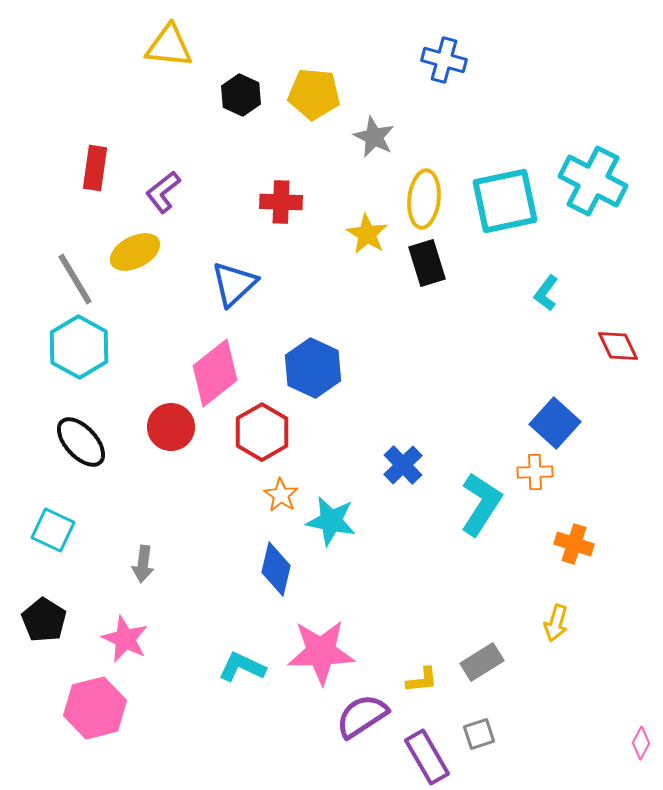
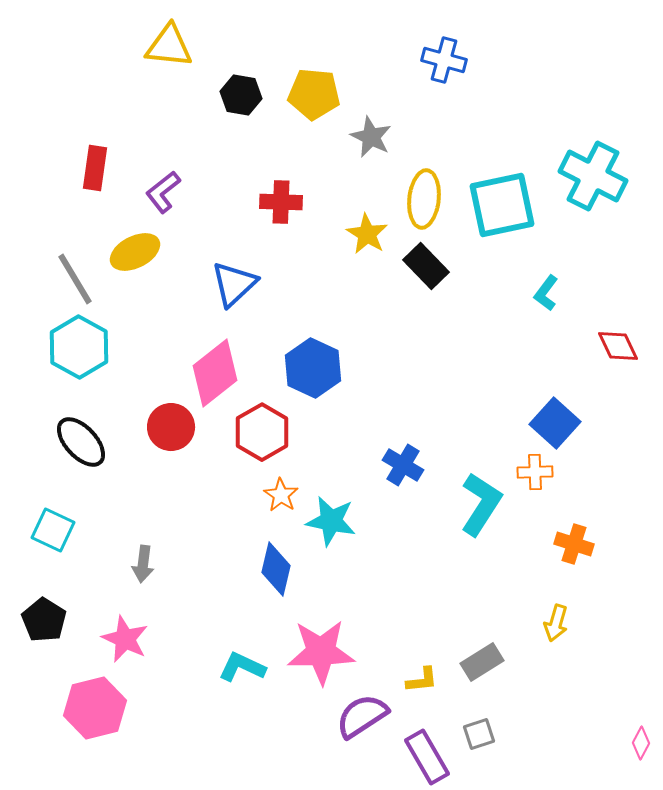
black hexagon at (241, 95): rotated 15 degrees counterclockwise
gray star at (374, 137): moved 3 px left
cyan cross at (593, 181): moved 5 px up
cyan square at (505, 201): moved 3 px left, 4 px down
black rectangle at (427, 263): moved 1 px left, 3 px down; rotated 27 degrees counterclockwise
blue cross at (403, 465): rotated 15 degrees counterclockwise
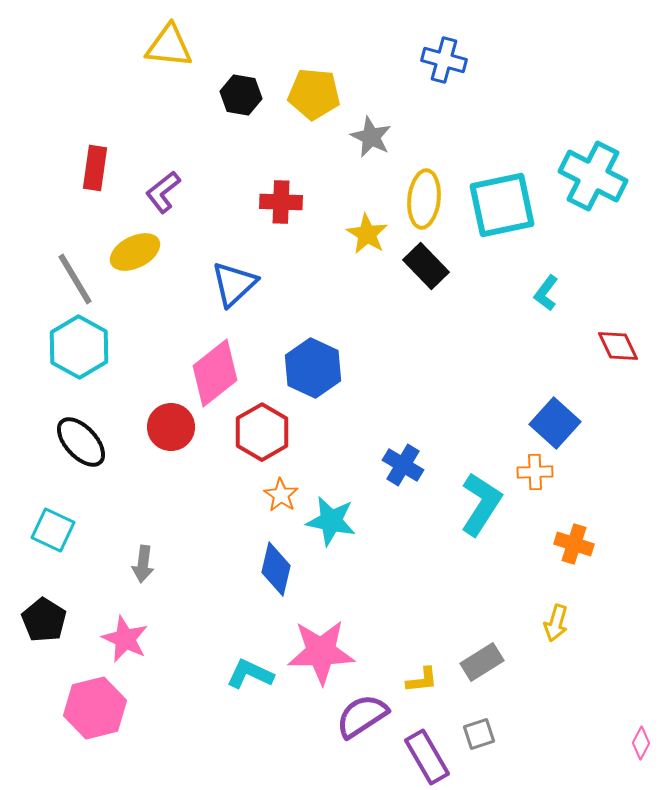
cyan L-shape at (242, 667): moved 8 px right, 7 px down
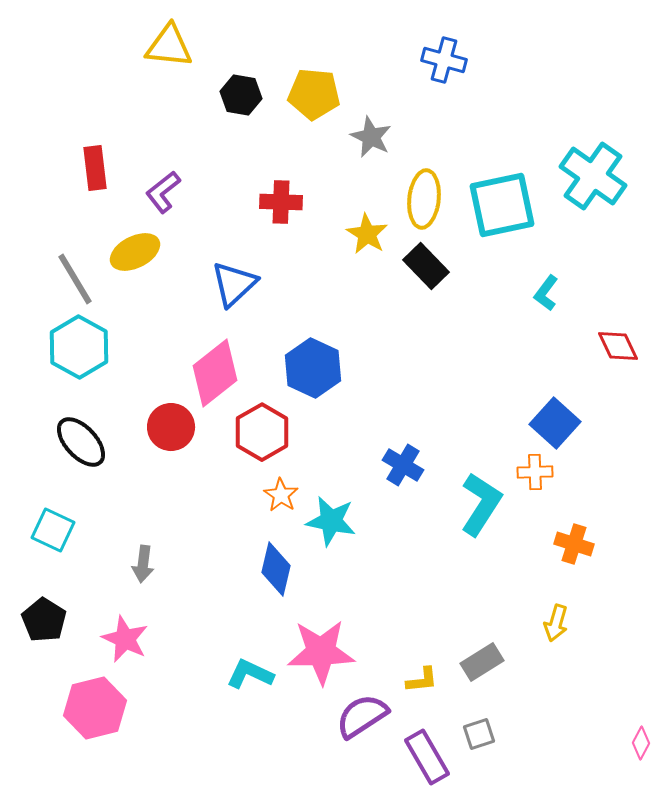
red rectangle at (95, 168): rotated 15 degrees counterclockwise
cyan cross at (593, 176): rotated 8 degrees clockwise
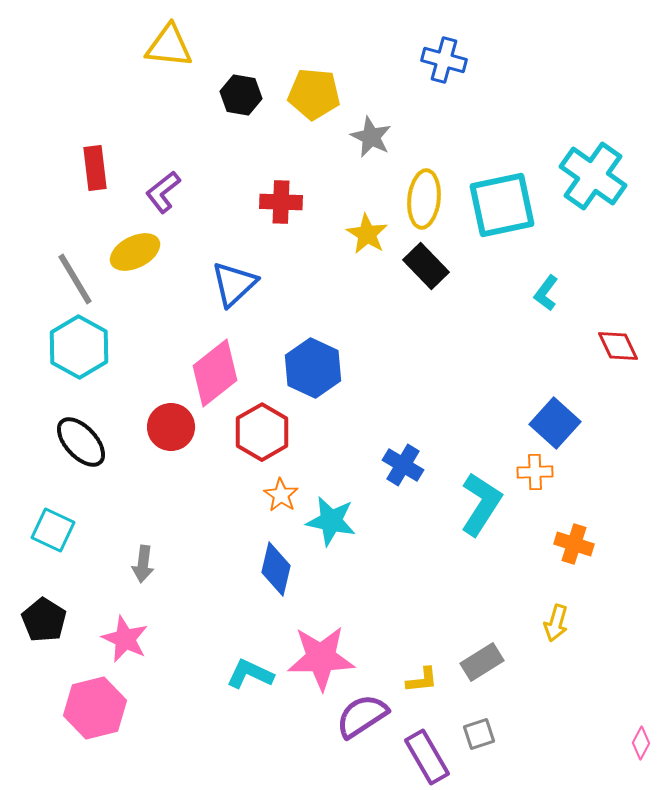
pink star at (321, 652): moved 6 px down
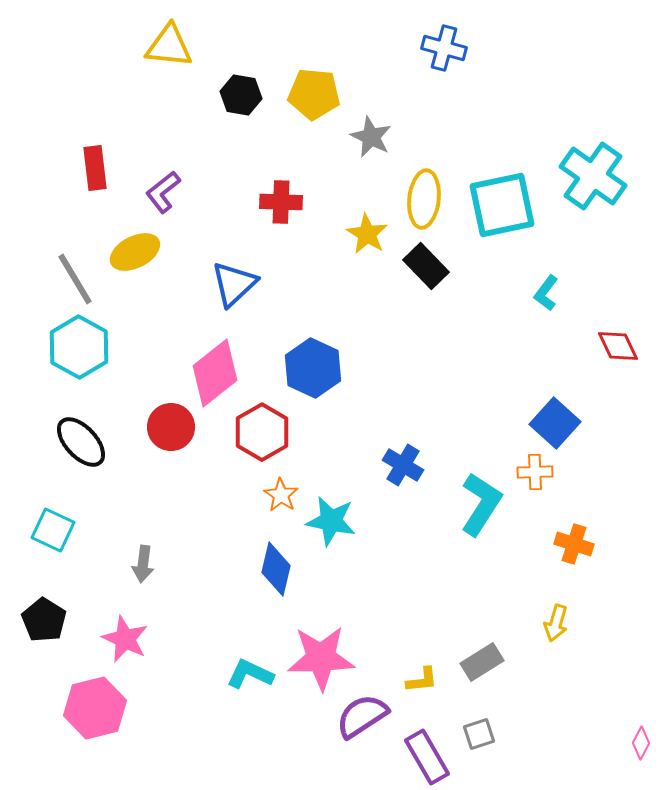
blue cross at (444, 60): moved 12 px up
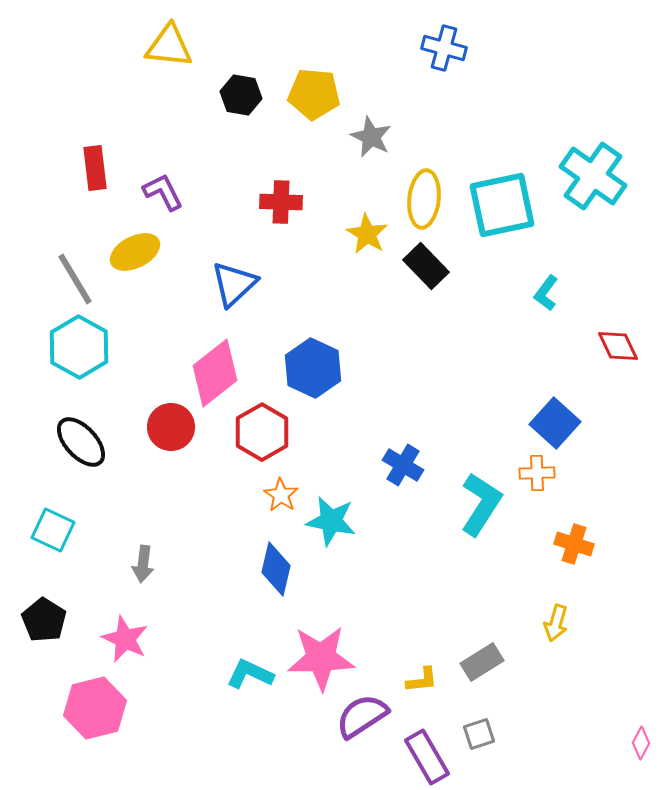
purple L-shape at (163, 192): rotated 102 degrees clockwise
orange cross at (535, 472): moved 2 px right, 1 px down
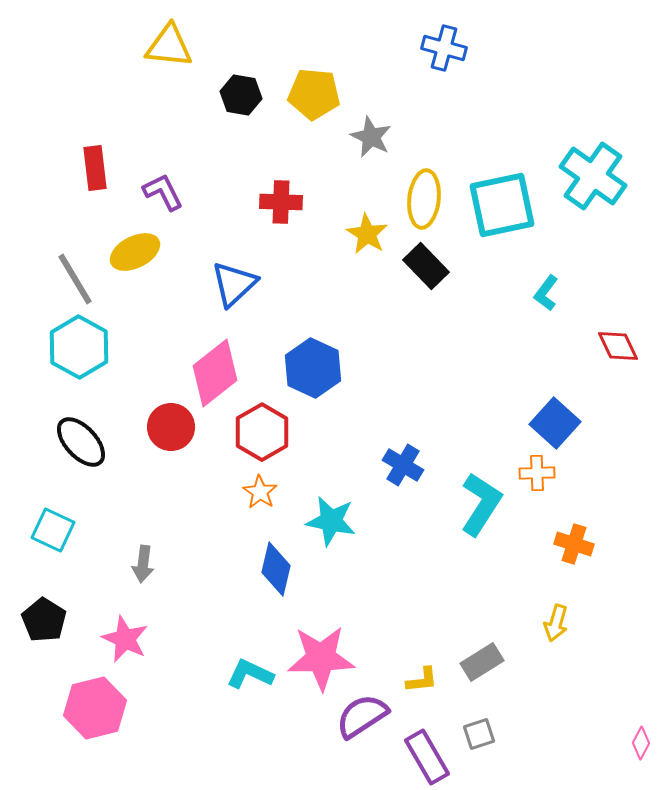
orange star at (281, 495): moved 21 px left, 3 px up
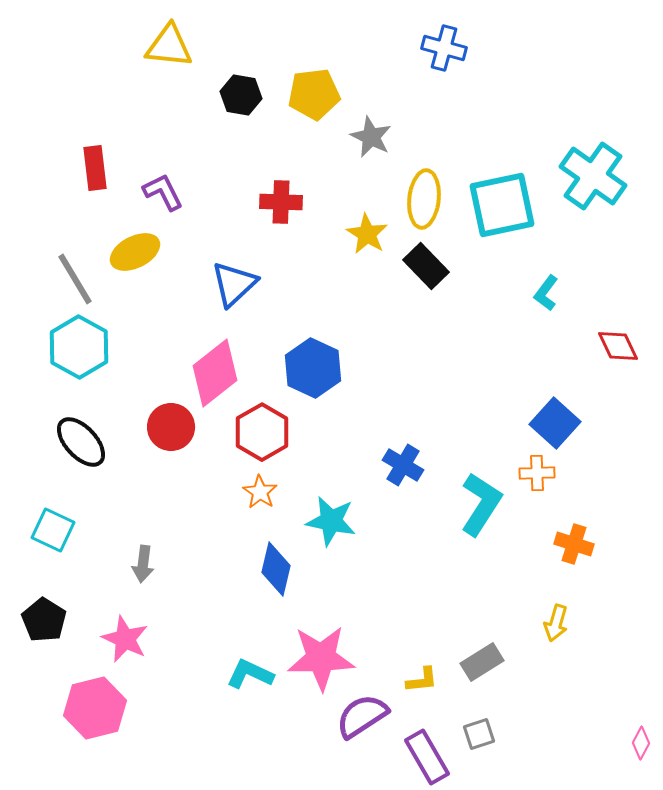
yellow pentagon at (314, 94): rotated 12 degrees counterclockwise
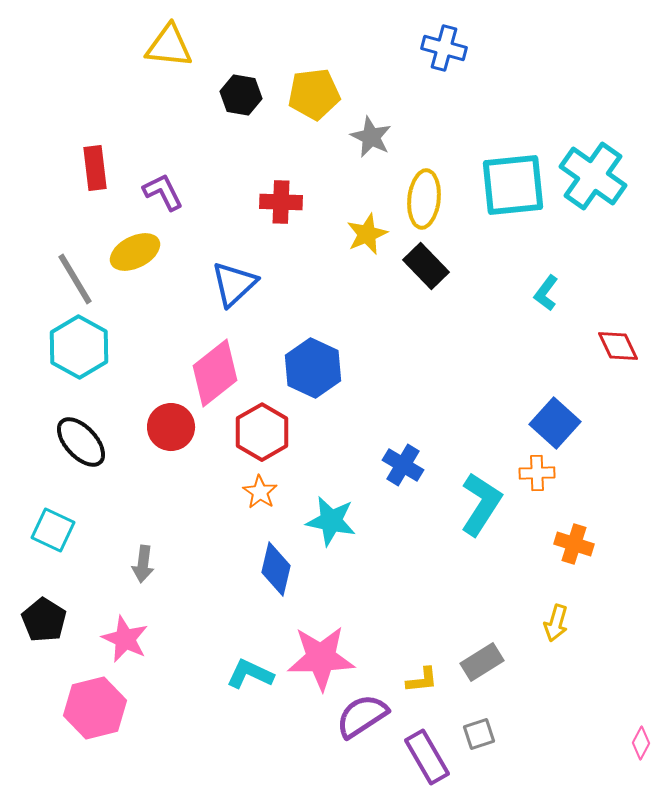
cyan square at (502, 205): moved 11 px right, 20 px up; rotated 6 degrees clockwise
yellow star at (367, 234): rotated 18 degrees clockwise
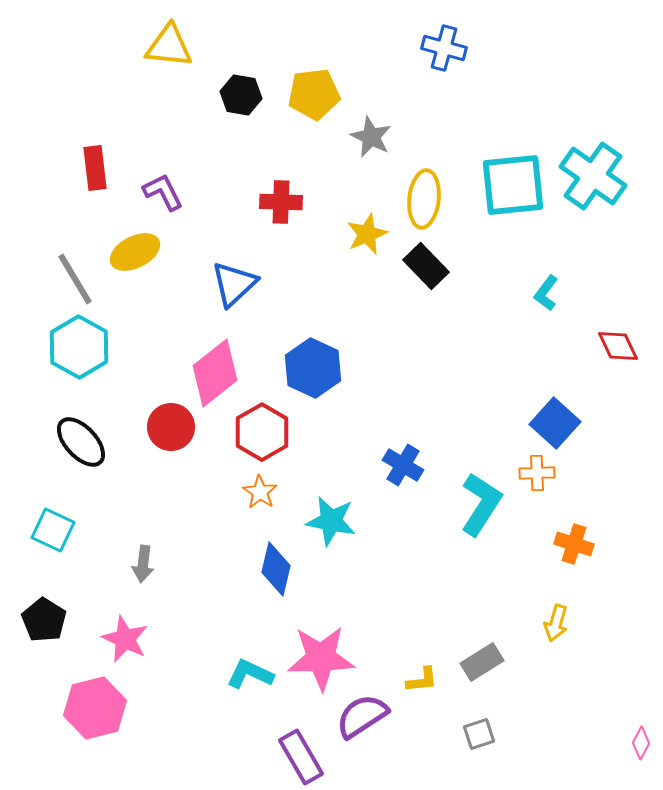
purple rectangle at (427, 757): moved 126 px left
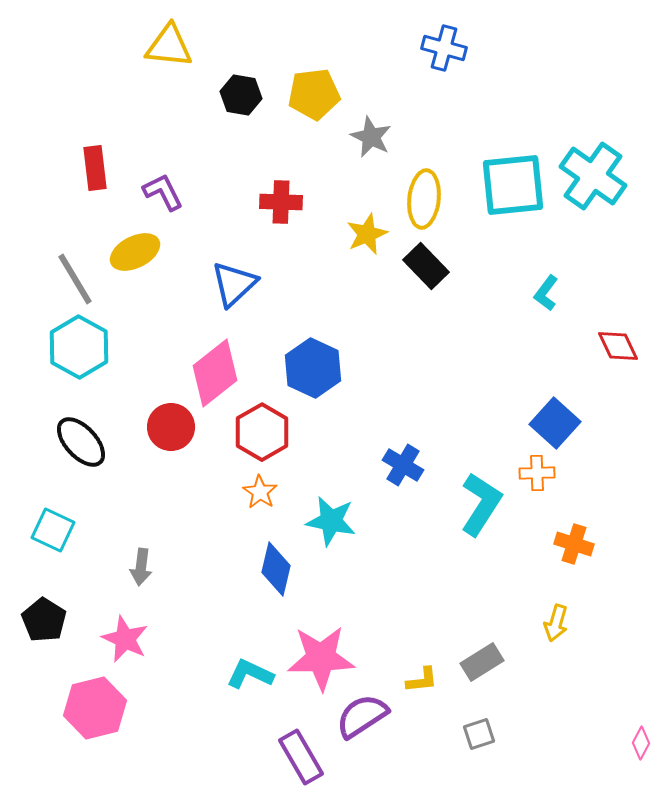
gray arrow at (143, 564): moved 2 px left, 3 px down
